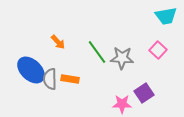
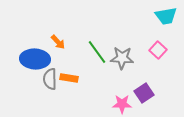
blue ellipse: moved 4 px right, 11 px up; rotated 40 degrees counterclockwise
orange rectangle: moved 1 px left, 1 px up
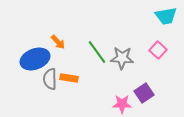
blue ellipse: rotated 24 degrees counterclockwise
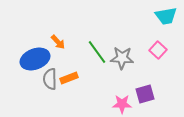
orange rectangle: rotated 30 degrees counterclockwise
purple square: moved 1 px right, 1 px down; rotated 18 degrees clockwise
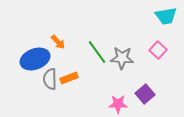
purple square: rotated 24 degrees counterclockwise
pink star: moved 4 px left
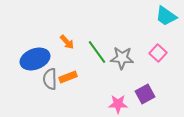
cyan trapezoid: rotated 45 degrees clockwise
orange arrow: moved 9 px right
pink square: moved 3 px down
orange rectangle: moved 1 px left, 1 px up
purple square: rotated 12 degrees clockwise
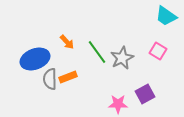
pink square: moved 2 px up; rotated 12 degrees counterclockwise
gray star: rotated 30 degrees counterclockwise
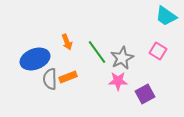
orange arrow: rotated 21 degrees clockwise
pink star: moved 23 px up
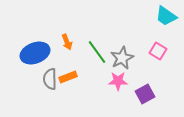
blue ellipse: moved 6 px up
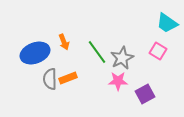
cyan trapezoid: moved 1 px right, 7 px down
orange arrow: moved 3 px left
orange rectangle: moved 1 px down
